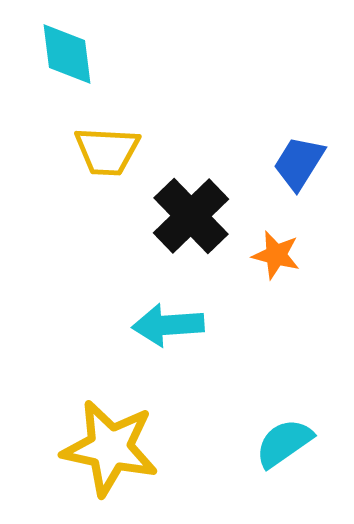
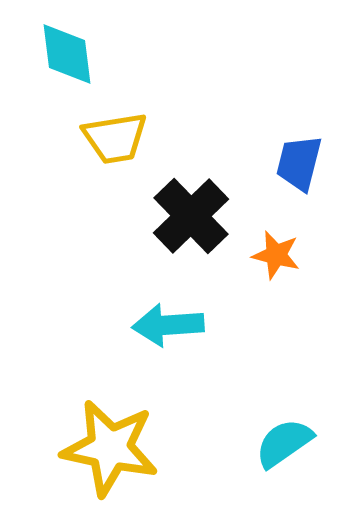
yellow trapezoid: moved 8 px right, 13 px up; rotated 12 degrees counterclockwise
blue trapezoid: rotated 18 degrees counterclockwise
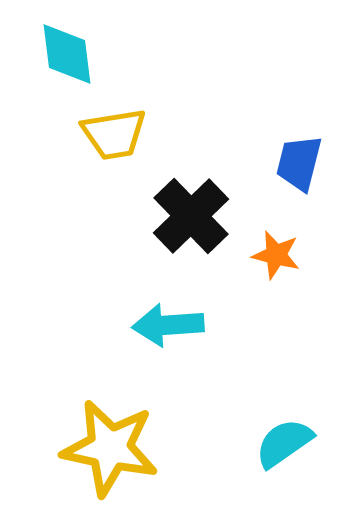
yellow trapezoid: moved 1 px left, 4 px up
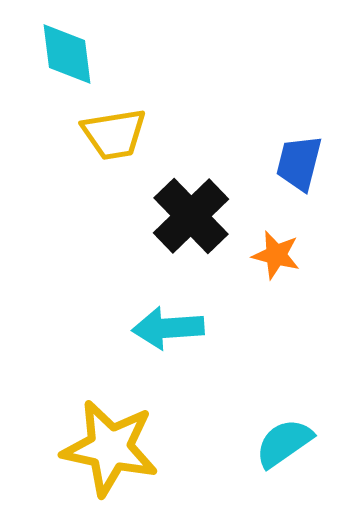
cyan arrow: moved 3 px down
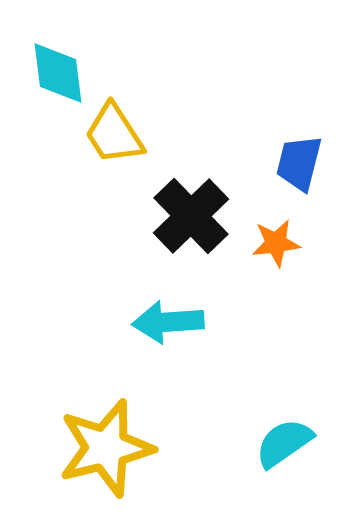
cyan diamond: moved 9 px left, 19 px down
yellow trapezoid: rotated 66 degrees clockwise
orange star: moved 12 px up; rotated 21 degrees counterclockwise
cyan arrow: moved 6 px up
yellow star: moved 4 px left; rotated 26 degrees counterclockwise
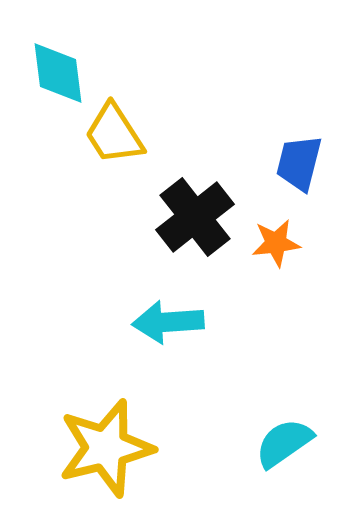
black cross: moved 4 px right, 1 px down; rotated 6 degrees clockwise
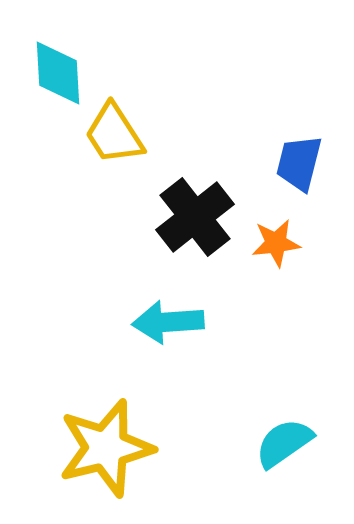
cyan diamond: rotated 4 degrees clockwise
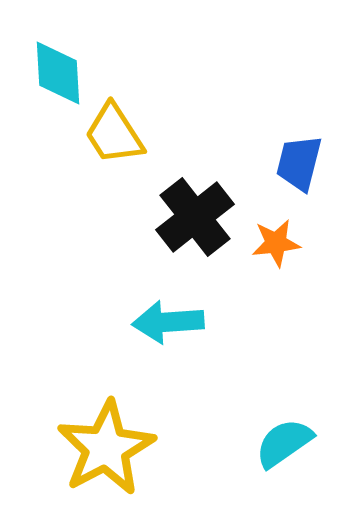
yellow star: rotated 14 degrees counterclockwise
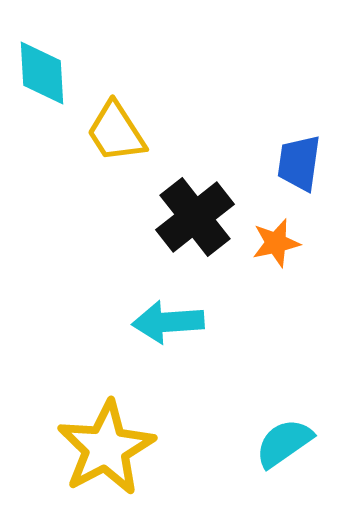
cyan diamond: moved 16 px left
yellow trapezoid: moved 2 px right, 2 px up
blue trapezoid: rotated 6 degrees counterclockwise
orange star: rotated 6 degrees counterclockwise
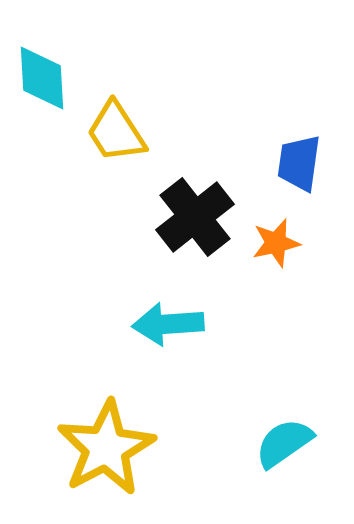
cyan diamond: moved 5 px down
cyan arrow: moved 2 px down
